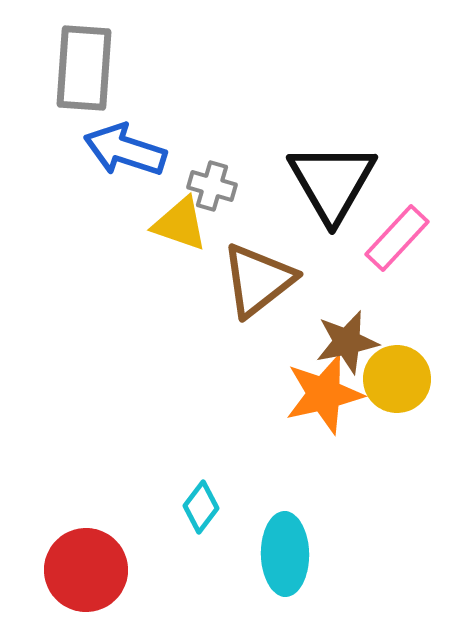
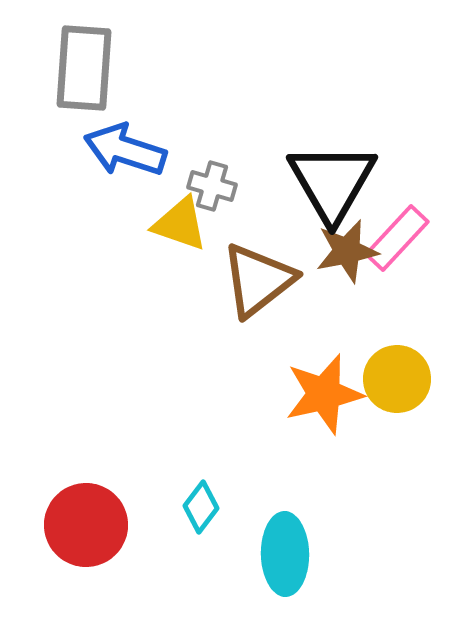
brown star: moved 91 px up
red circle: moved 45 px up
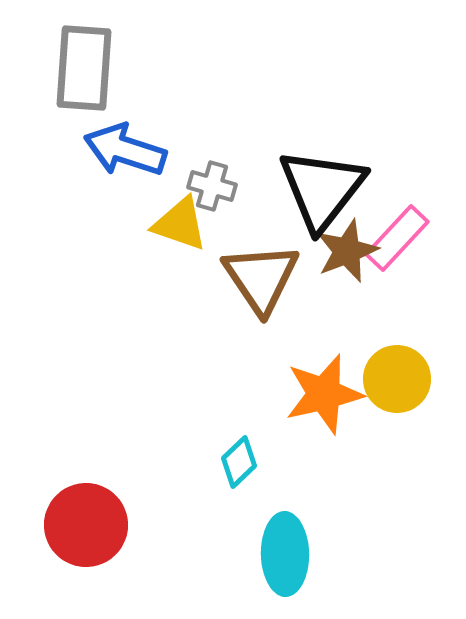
black triangle: moved 10 px left, 7 px down; rotated 8 degrees clockwise
brown star: rotated 10 degrees counterclockwise
brown triangle: moved 3 px right, 2 px up; rotated 26 degrees counterclockwise
cyan diamond: moved 38 px right, 45 px up; rotated 9 degrees clockwise
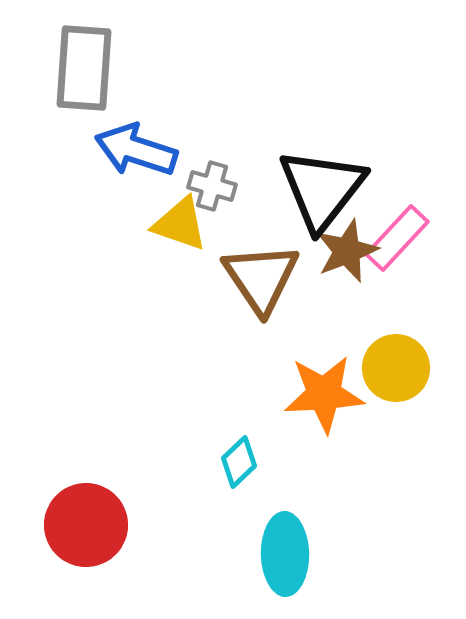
blue arrow: moved 11 px right
yellow circle: moved 1 px left, 11 px up
orange star: rotated 10 degrees clockwise
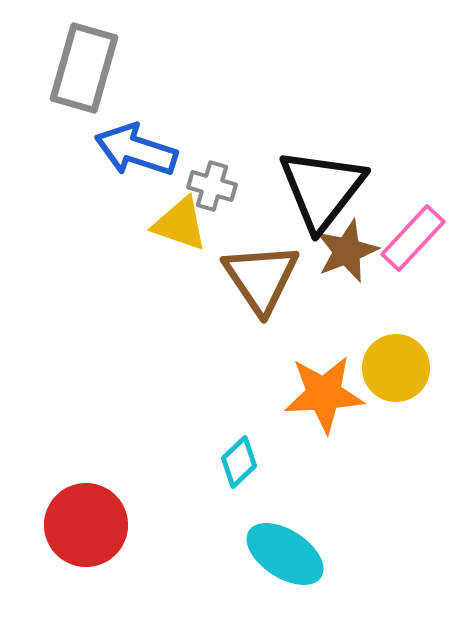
gray rectangle: rotated 12 degrees clockwise
pink rectangle: moved 16 px right
cyan ellipse: rotated 56 degrees counterclockwise
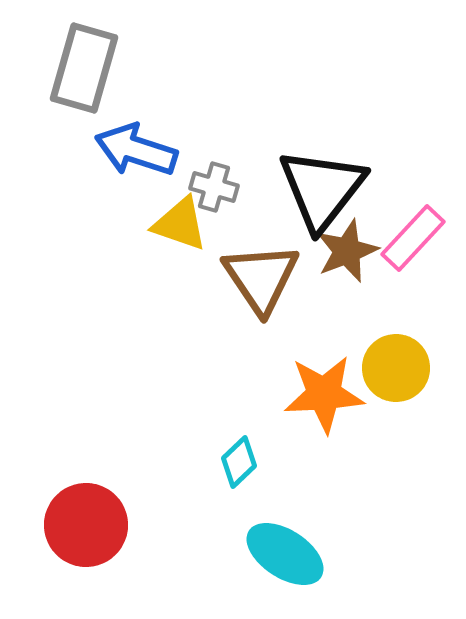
gray cross: moved 2 px right, 1 px down
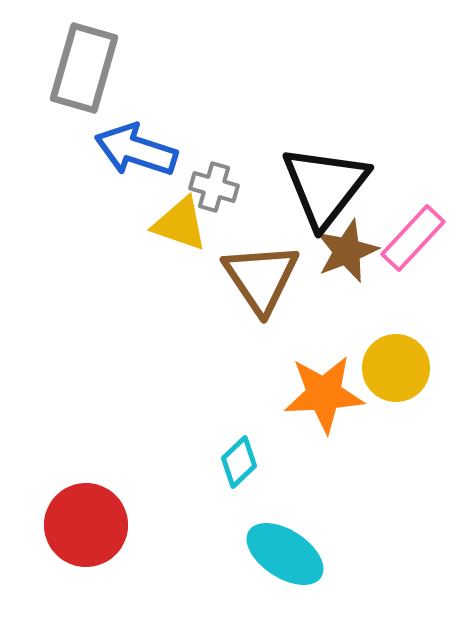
black triangle: moved 3 px right, 3 px up
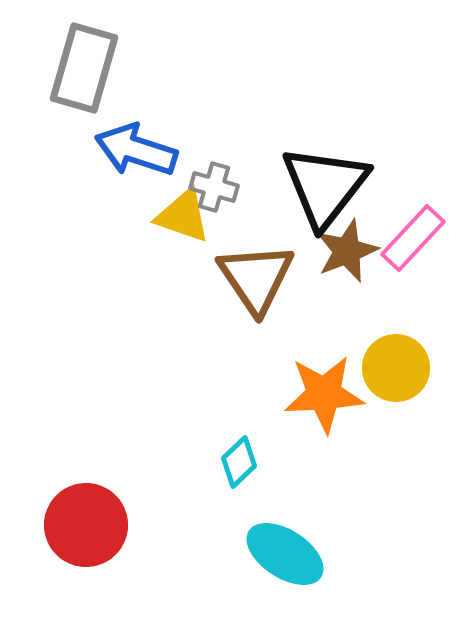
yellow triangle: moved 3 px right, 8 px up
brown triangle: moved 5 px left
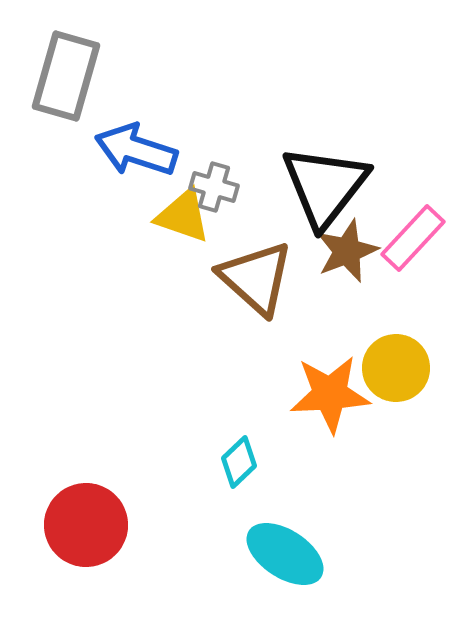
gray rectangle: moved 18 px left, 8 px down
brown triangle: rotated 14 degrees counterclockwise
orange star: moved 6 px right
